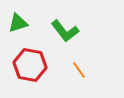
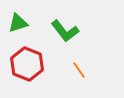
red hexagon: moved 3 px left, 1 px up; rotated 12 degrees clockwise
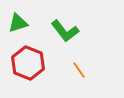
red hexagon: moved 1 px right, 1 px up
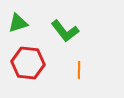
red hexagon: rotated 16 degrees counterclockwise
orange line: rotated 36 degrees clockwise
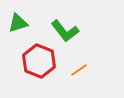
red hexagon: moved 11 px right, 2 px up; rotated 16 degrees clockwise
orange line: rotated 54 degrees clockwise
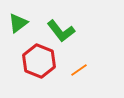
green triangle: rotated 20 degrees counterclockwise
green L-shape: moved 4 px left
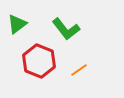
green triangle: moved 1 px left, 1 px down
green L-shape: moved 5 px right, 2 px up
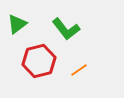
red hexagon: rotated 24 degrees clockwise
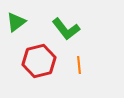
green triangle: moved 1 px left, 2 px up
orange line: moved 5 px up; rotated 60 degrees counterclockwise
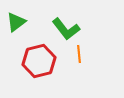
orange line: moved 11 px up
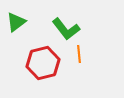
red hexagon: moved 4 px right, 2 px down
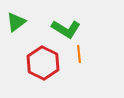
green L-shape: rotated 20 degrees counterclockwise
red hexagon: rotated 20 degrees counterclockwise
